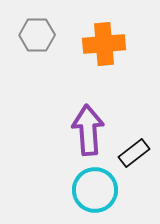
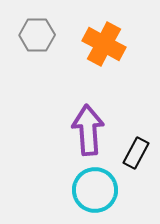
orange cross: rotated 33 degrees clockwise
black rectangle: moved 2 px right; rotated 24 degrees counterclockwise
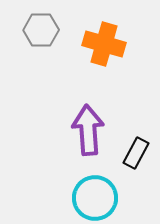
gray hexagon: moved 4 px right, 5 px up
orange cross: rotated 12 degrees counterclockwise
cyan circle: moved 8 px down
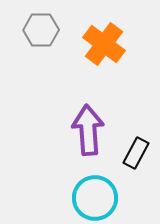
orange cross: rotated 21 degrees clockwise
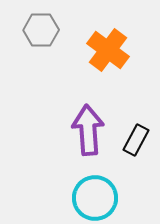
orange cross: moved 4 px right, 6 px down
black rectangle: moved 13 px up
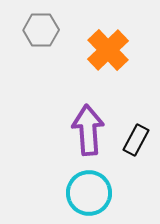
orange cross: rotated 9 degrees clockwise
cyan circle: moved 6 px left, 5 px up
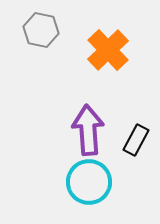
gray hexagon: rotated 12 degrees clockwise
cyan circle: moved 11 px up
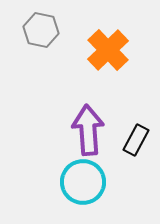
cyan circle: moved 6 px left
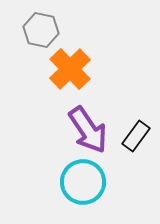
orange cross: moved 38 px left, 19 px down
purple arrow: rotated 150 degrees clockwise
black rectangle: moved 4 px up; rotated 8 degrees clockwise
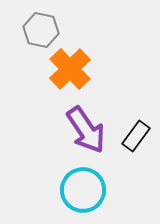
purple arrow: moved 2 px left
cyan circle: moved 8 px down
